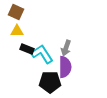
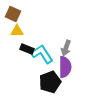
brown square: moved 3 px left, 2 px down
black pentagon: rotated 20 degrees counterclockwise
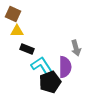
gray arrow: moved 10 px right; rotated 35 degrees counterclockwise
cyan L-shape: moved 12 px down
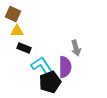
black rectangle: moved 3 px left, 1 px up
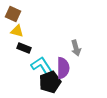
yellow triangle: rotated 16 degrees clockwise
purple semicircle: moved 2 px left, 1 px down
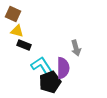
black rectangle: moved 3 px up
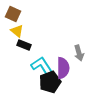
yellow triangle: rotated 24 degrees clockwise
gray arrow: moved 3 px right, 5 px down
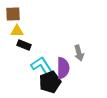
brown square: rotated 28 degrees counterclockwise
yellow triangle: rotated 40 degrees counterclockwise
